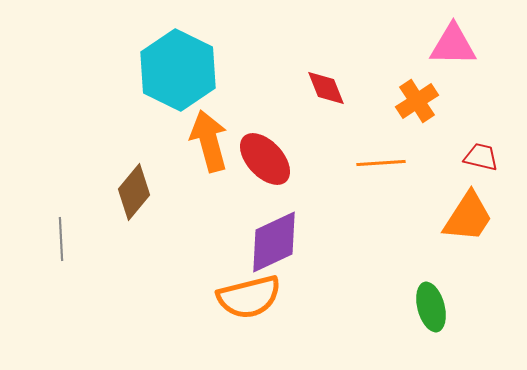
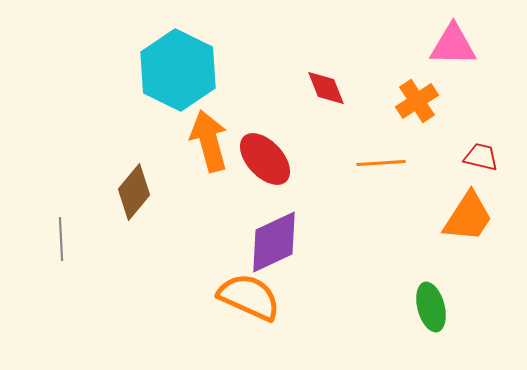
orange semicircle: rotated 142 degrees counterclockwise
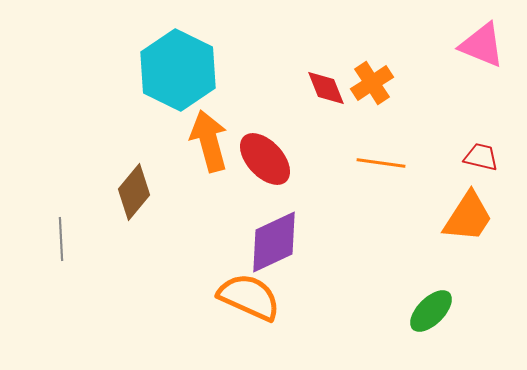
pink triangle: moved 29 px right; rotated 21 degrees clockwise
orange cross: moved 45 px left, 18 px up
orange line: rotated 12 degrees clockwise
green ellipse: moved 4 px down; rotated 60 degrees clockwise
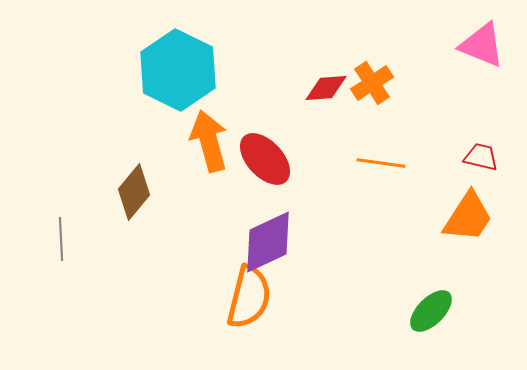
red diamond: rotated 72 degrees counterclockwise
purple diamond: moved 6 px left
orange semicircle: rotated 80 degrees clockwise
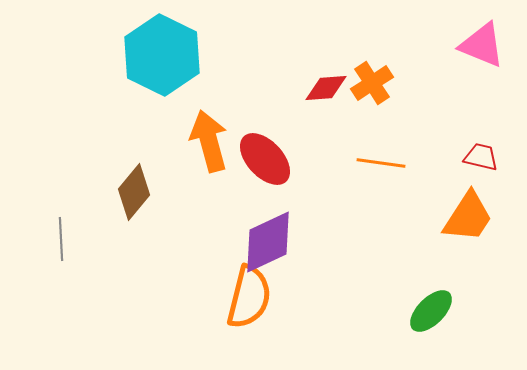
cyan hexagon: moved 16 px left, 15 px up
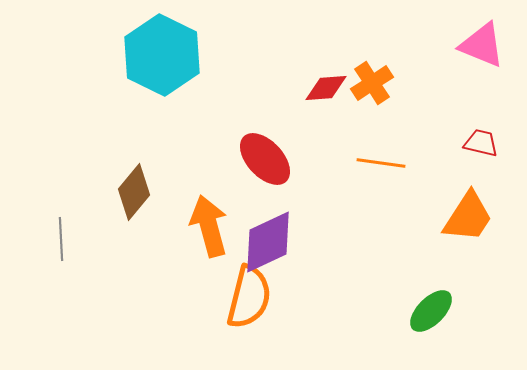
orange arrow: moved 85 px down
red trapezoid: moved 14 px up
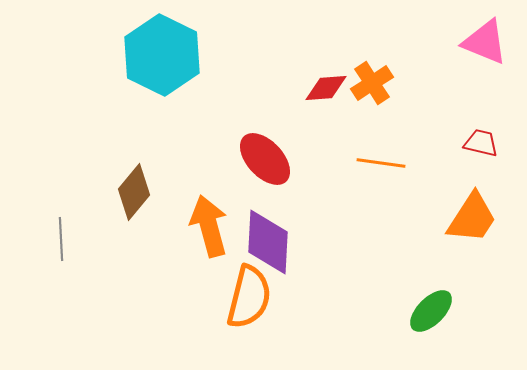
pink triangle: moved 3 px right, 3 px up
orange trapezoid: moved 4 px right, 1 px down
purple diamond: rotated 62 degrees counterclockwise
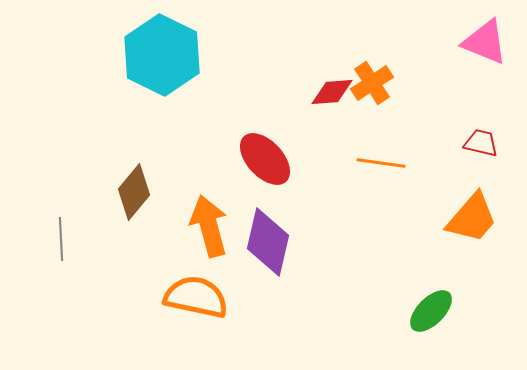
red diamond: moved 6 px right, 4 px down
orange trapezoid: rotated 8 degrees clockwise
purple diamond: rotated 10 degrees clockwise
orange semicircle: moved 53 px left; rotated 92 degrees counterclockwise
